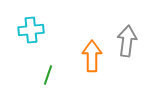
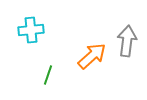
orange arrow: rotated 48 degrees clockwise
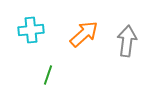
orange arrow: moved 8 px left, 22 px up
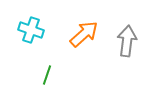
cyan cross: rotated 25 degrees clockwise
green line: moved 1 px left
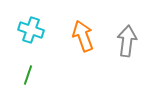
orange arrow: moved 1 px left, 2 px down; rotated 68 degrees counterclockwise
green line: moved 19 px left
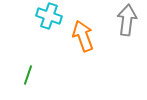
cyan cross: moved 18 px right, 14 px up
gray arrow: moved 21 px up
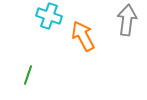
orange arrow: rotated 8 degrees counterclockwise
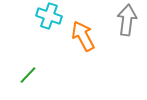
green line: rotated 24 degrees clockwise
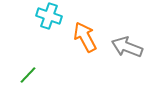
gray arrow: moved 27 px down; rotated 76 degrees counterclockwise
orange arrow: moved 2 px right, 1 px down
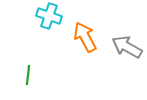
gray arrow: rotated 8 degrees clockwise
green line: rotated 36 degrees counterclockwise
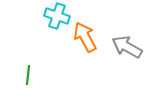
cyan cross: moved 8 px right
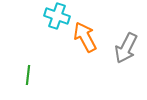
gray arrow: moved 1 px left, 1 px down; rotated 92 degrees counterclockwise
